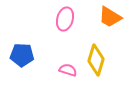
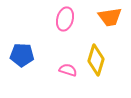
orange trapezoid: rotated 40 degrees counterclockwise
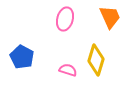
orange trapezoid: rotated 105 degrees counterclockwise
blue pentagon: moved 2 px down; rotated 25 degrees clockwise
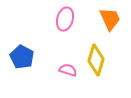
orange trapezoid: moved 2 px down
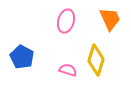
pink ellipse: moved 1 px right, 2 px down
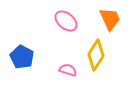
pink ellipse: rotated 65 degrees counterclockwise
yellow diamond: moved 5 px up; rotated 16 degrees clockwise
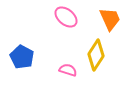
pink ellipse: moved 4 px up
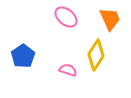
blue pentagon: moved 1 px right, 1 px up; rotated 10 degrees clockwise
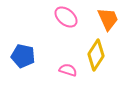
orange trapezoid: moved 2 px left
blue pentagon: rotated 25 degrees counterclockwise
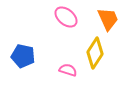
yellow diamond: moved 1 px left, 2 px up
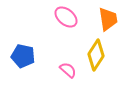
orange trapezoid: rotated 15 degrees clockwise
yellow diamond: moved 1 px right, 2 px down
pink semicircle: rotated 24 degrees clockwise
